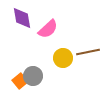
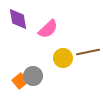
purple diamond: moved 4 px left, 1 px down
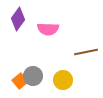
purple diamond: rotated 45 degrees clockwise
pink semicircle: rotated 45 degrees clockwise
brown line: moved 2 px left
yellow circle: moved 22 px down
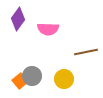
gray circle: moved 1 px left
yellow circle: moved 1 px right, 1 px up
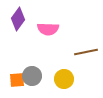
orange square: moved 3 px left, 1 px up; rotated 35 degrees clockwise
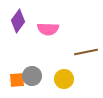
purple diamond: moved 2 px down
